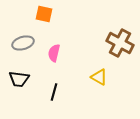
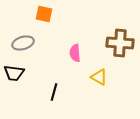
brown cross: rotated 24 degrees counterclockwise
pink semicircle: moved 21 px right; rotated 18 degrees counterclockwise
black trapezoid: moved 5 px left, 6 px up
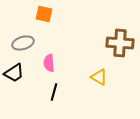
pink semicircle: moved 26 px left, 10 px down
black trapezoid: rotated 40 degrees counterclockwise
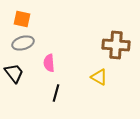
orange square: moved 22 px left, 5 px down
brown cross: moved 4 px left, 2 px down
black trapezoid: rotated 95 degrees counterclockwise
black line: moved 2 px right, 1 px down
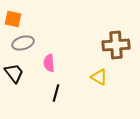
orange square: moved 9 px left
brown cross: rotated 8 degrees counterclockwise
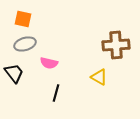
orange square: moved 10 px right
gray ellipse: moved 2 px right, 1 px down
pink semicircle: rotated 72 degrees counterclockwise
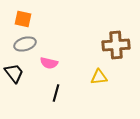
yellow triangle: rotated 36 degrees counterclockwise
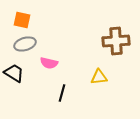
orange square: moved 1 px left, 1 px down
brown cross: moved 4 px up
black trapezoid: rotated 20 degrees counterclockwise
black line: moved 6 px right
